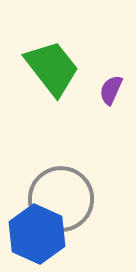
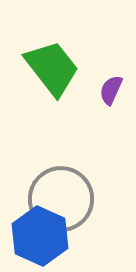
blue hexagon: moved 3 px right, 2 px down
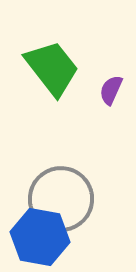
blue hexagon: moved 1 px down; rotated 14 degrees counterclockwise
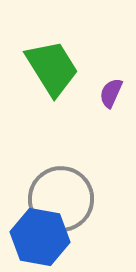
green trapezoid: rotated 6 degrees clockwise
purple semicircle: moved 3 px down
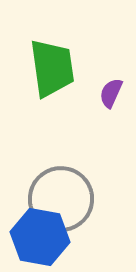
green trapezoid: rotated 24 degrees clockwise
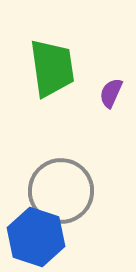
gray circle: moved 8 px up
blue hexagon: moved 4 px left; rotated 8 degrees clockwise
